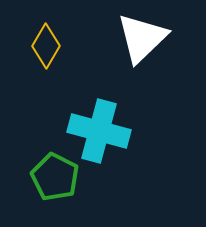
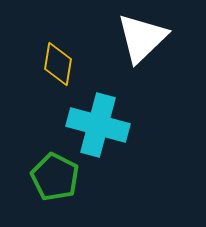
yellow diamond: moved 12 px right, 18 px down; rotated 21 degrees counterclockwise
cyan cross: moved 1 px left, 6 px up
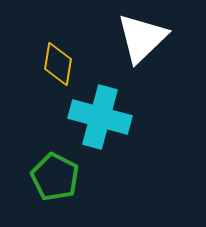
cyan cross: moved 2 px right, 8 px up
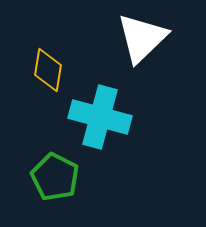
yellow diamond: moved 10 px left, 6 px down
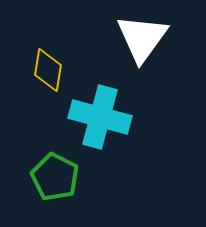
white triangle: rotated 10 degrees counterclockwise
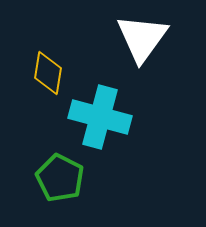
yellow diamond: moved 3 px down
green pentagon: moved 5 px right, 1 px down
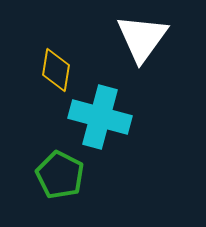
yellow diamond: moved 8 px right, 3 px up
green pentagon: moved 3 px up
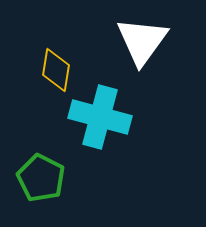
white triangle: moved 3 px down
green pentagon: moved 19 px left, 3 px down
